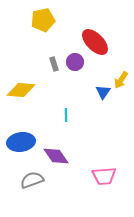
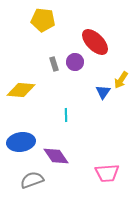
yellow pentagon: rotated 20 degrees clockwise
pink trapezoid: moved 3 px right, 3 px up
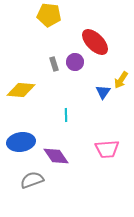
yellow pentagon: moved 6 px right, 5 px up
pink trapezoid: moved 24 px up
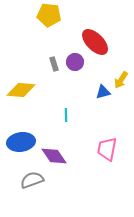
blue triangle: rotated 42 degrees clockwise
pink trapezoid: rotated 105 degrees clockwise
purple diamond: moved 2 px left
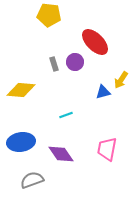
cyan line: rotated 72 degrees clockwise
purple diamond: moved 7 px right, 2 px up
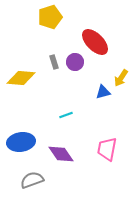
yellow pentagon: moved 1 px right, 2 px down; rotated 25 degrees counterclockwise
gray rectangle: moved 2 px up
yellow arrow: moved 2 px up
yellow diamond: moved 12 px up
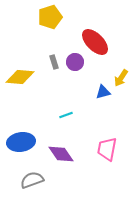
yellow diamond: moved 1 px left, 1 px up
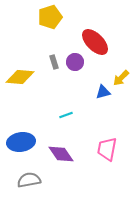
yellow arrow: rotated 12 degrees clockwise
gray semicircle: moved 3 px left; rotated 10 degrees clockwise
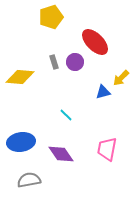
yellow pentagon: moved 1 px right
cyan line: rotated 64 degrees clockwise
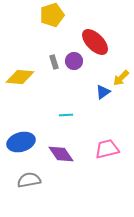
yellow pentagon: moved 1 px right, 2 px up
purple circle: moved 1 px left, 1 px up
blue triangle: rotated 21 degrees counterclockwise
cyan line: rotated 48 degrees counterclockwise
blue ellipse: rotated 8 degrees counterclockwise
pink trapezoid: rotated 65 degrees clockwise
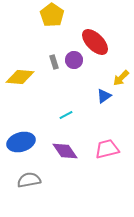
yellow pentagon: rotated 20 degrees counterclockwise
purple circle: moved 1 px up
blue triangle: moved 1 px right, 4 px down
cyan line: rotated 24 degrees counterclockwise
purple diamond: moved 4 px right, 3 px up
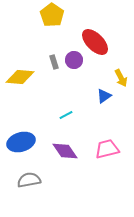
yellow arrow: rotated 72 degrees counterclockwise
